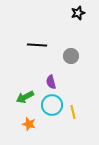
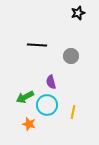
cyan circle: moved 5 px left
yellow line: rotated 24 degrees clockwise
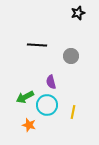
orange star: moved 1 px down
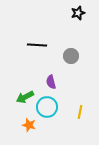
cyan circle: moved 2 px down
yellow line: moved 7 px right
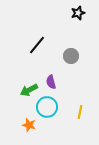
black line: rotated 54 degrees counterclockwise
green arrow: moved 4 px right, 7 px up
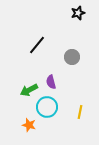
gray circle: moved 1 px right, 1 px down
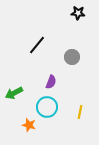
black star: rotated 24 degrees clockwise
purple semicircle: rotated 144 degrees counterclockwise
green arrow: moved 15 px left, 3 px down
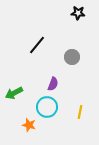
purple semicircle: moved 2 px right, 2 px down
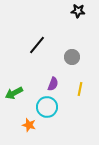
black star: moved 2 px up
yellow line: moved 23 px up
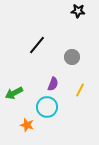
yellow line: moved 1 px down; rotated 16 degrees clockwise
orange star: moved 2 px left
